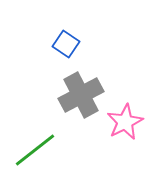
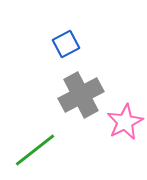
blue square: rotated 28 degrees clockwise
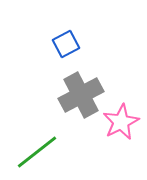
pink star: moved 4 px left
green line: moved 2 px right, 2 px down
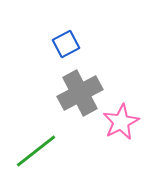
gray cross: moved 1 px left, 2 px up
green line: moved 1 px left, 1 px up
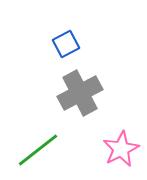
pink star: moved 27 px down
green line: moved 2 px right, 1 px up
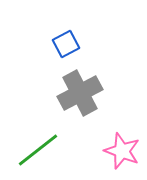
pink star: moved 1 px right, 2 px down; rotated 24 degrees counterclockwise
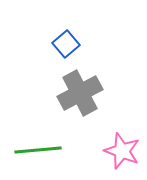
blue square: rotated 12 degrees counterclockwise
green line: rotated 33 degrees clockwise
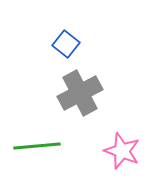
blue square: rotated 12 degrees counterclockwise
green line: moved 1 px left, 4 px up
